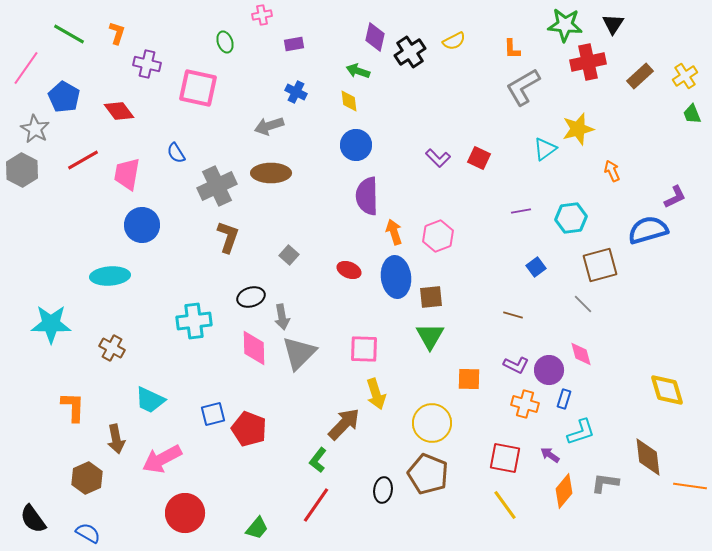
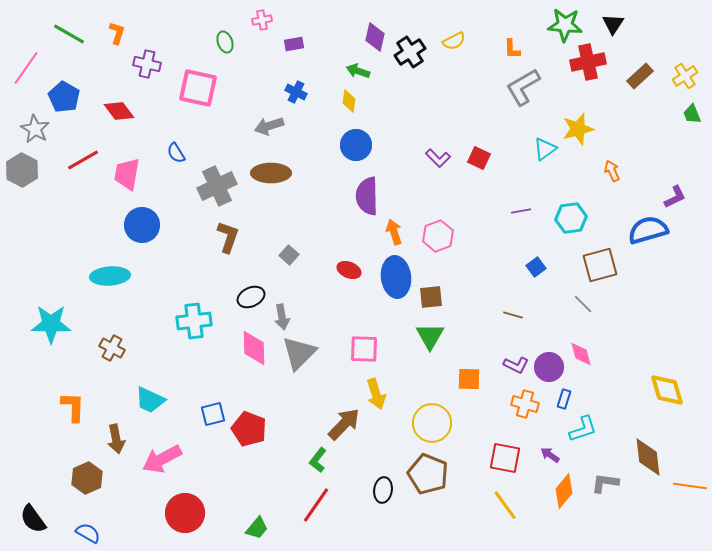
pink cross at (262, 15): moved 5 px down
yellow diamond at (349, 101): rotated 15 degrees clockwise
black ellipse at (251, 297): rotated 8 degrees counterclockwise
purple circle at (549, 370): moved 3 px up
cyan L-shape at (581, 432): moved 2 px right, 3 px up
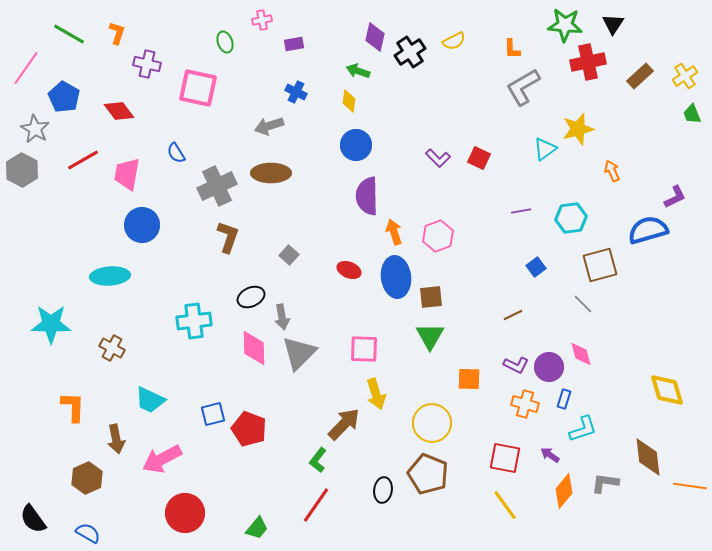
brown line at (513, 315): rotated 42 degrees counterclockwise
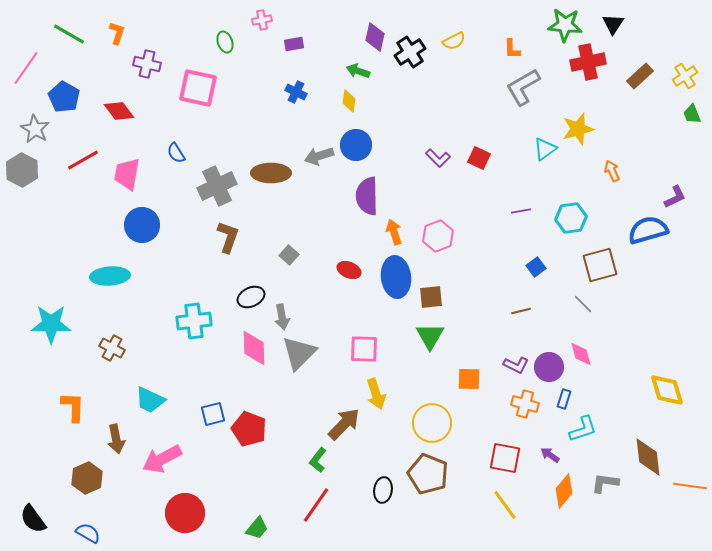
gray arrow at (269, 126): moved 50 px right, 30 px down
brown line at (513, 315): moved 8 px right, 4 px up; rotated 12 degrees clockwise
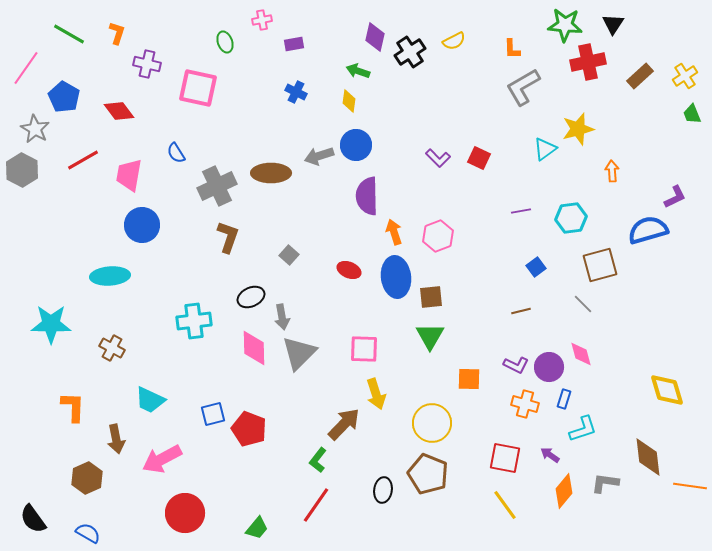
orange arrow at (612, 171): rotated 20 degrees clockwise
pink trapezoid at (127, 174): moved 2 px right, 1 px down
